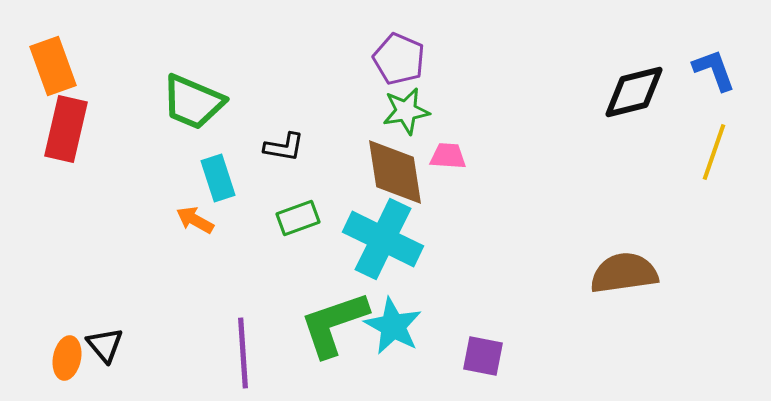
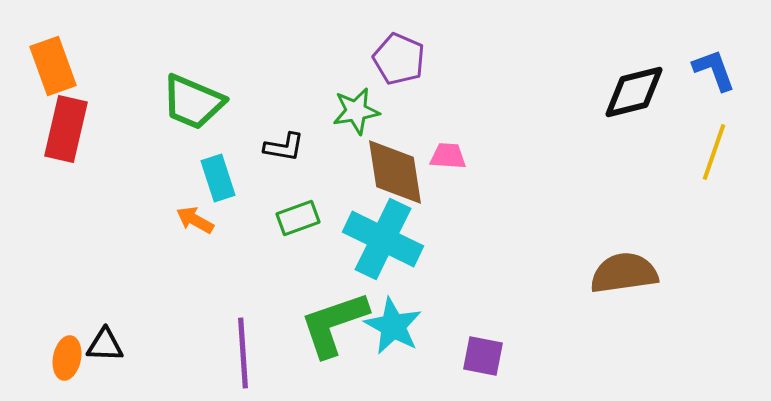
green star: moved 50 px left
black triangle: rotated 48 degrees counterclockwise
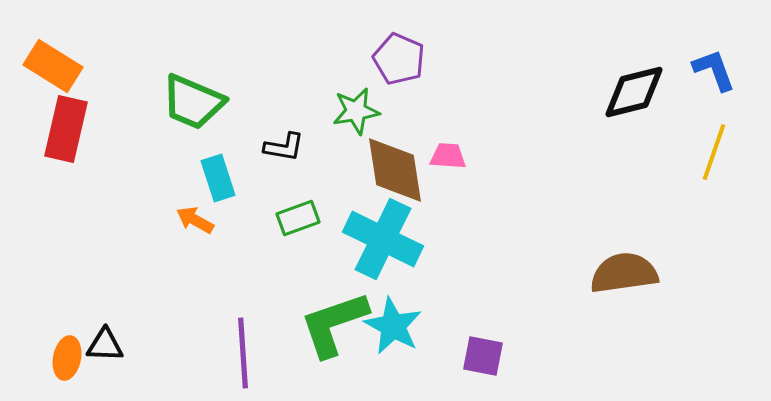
orange rectangle: rotated 38 degrees counterclockwise
brown diamond: moved 2 px up
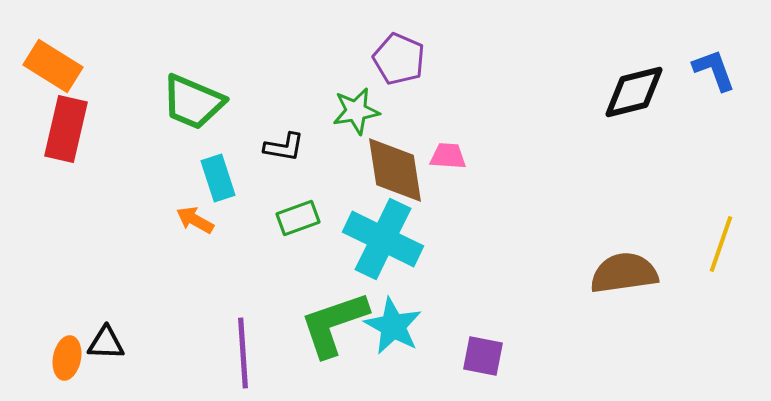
yellow line: moved 7 px right, 92 px down
black triangle: moved 1 px right, 2 px up
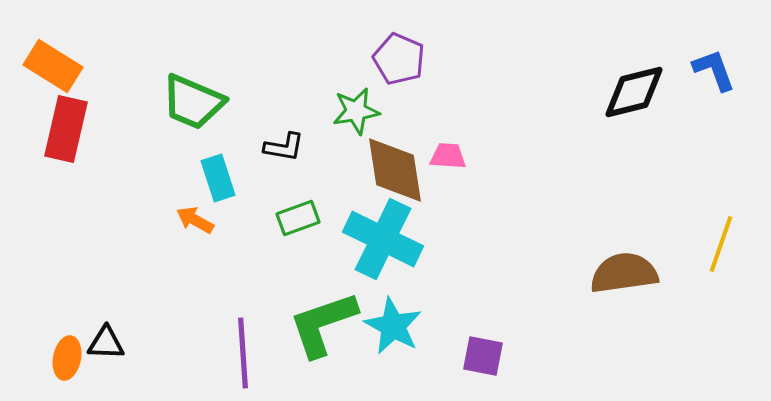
green L-shape: moved 11 px left
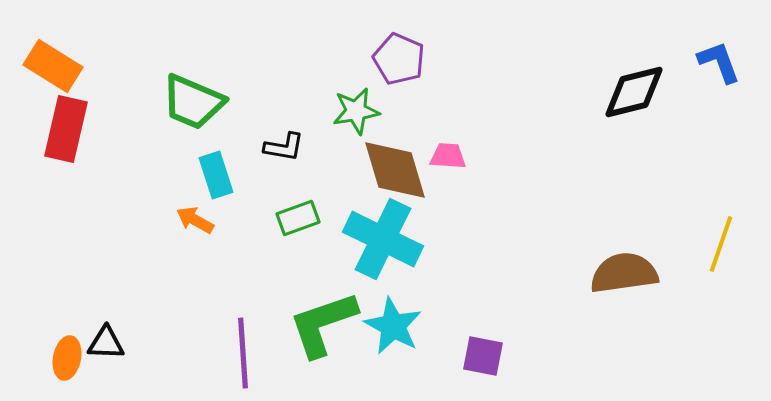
blue L-shape: moved 5 px right, 8 px up
brown diamond: rotated 8 degrees counterclockwise
cyan rectangle: moved 2 px left, 3 px up
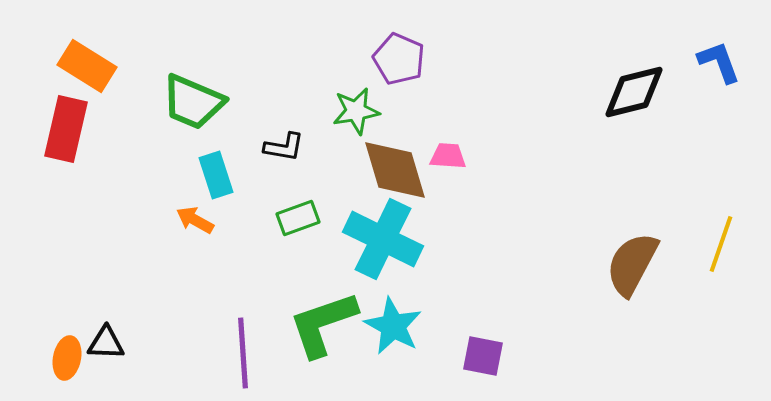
orange rectangle: moved 34 px right
brown semicircle: moved 8 px right, 9 px up; rotated 54 degrees counterclockwise
